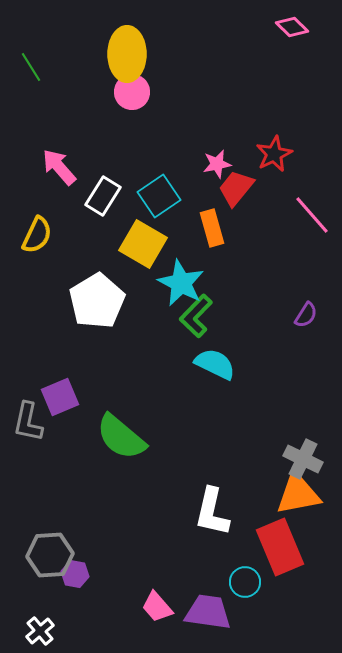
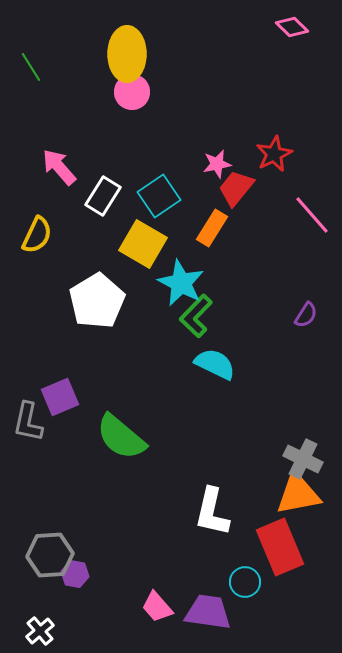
orange rectangle: rotated 48 degrees clockwise
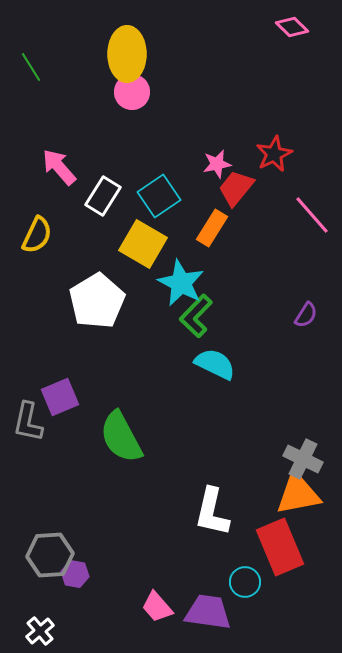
green semicircle: rotated 22 degrees clockwise
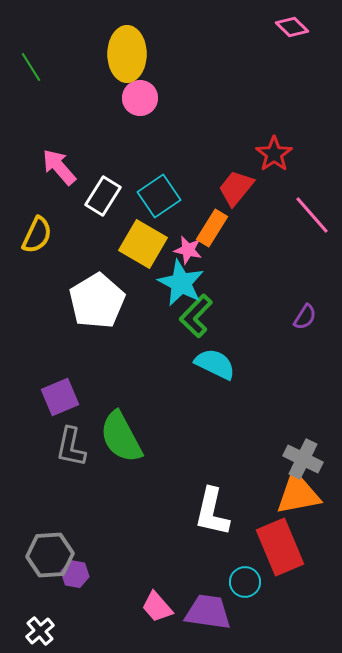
pink circle: moved 8 px right, 6 px down
red star: rotated 9 degrees counterclockwise
pink star: moved 29 px left, 86 px down; rotated 24 degrees clockwise
purple semicircle: moved 1 px left, 2 px down
gray L-shape: moved 43 px right, 25 px down
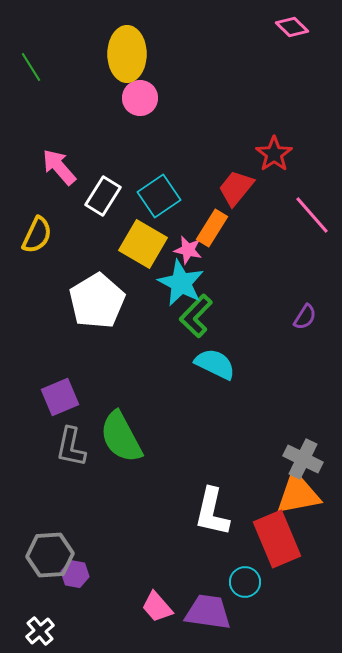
red rectangle: moved 3 px left, 8 px up
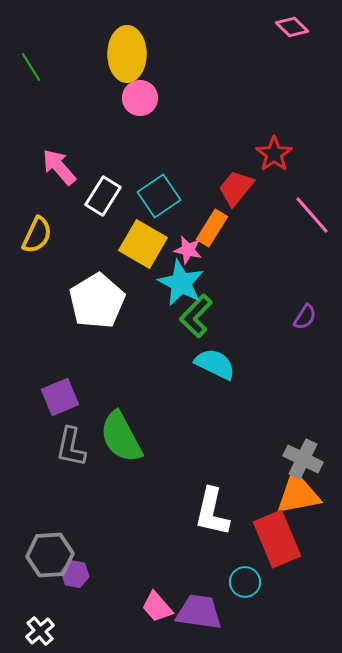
purple trapezoid: moved 9 px left
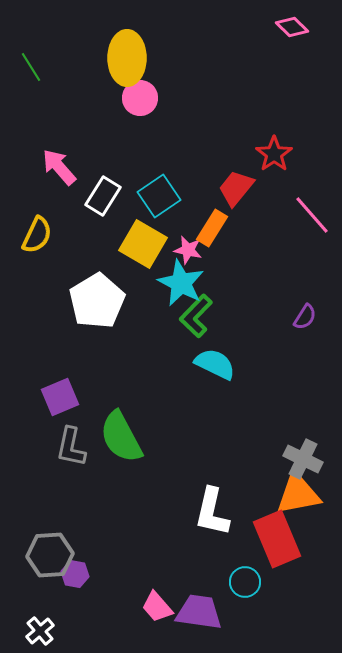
yellow ellipse: moved 4 px down
